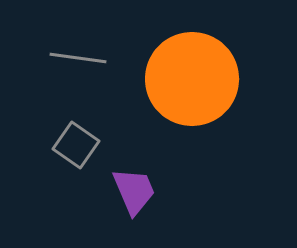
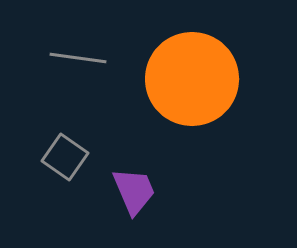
gray square: moved 11 px left, 12 px down
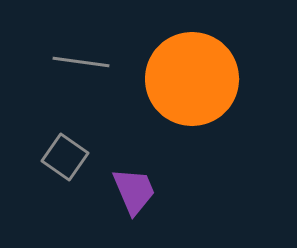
gray line: moved 3 px right, 4 px down
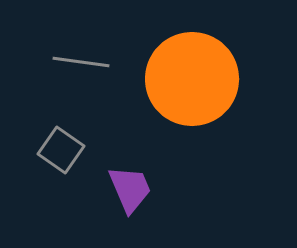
gray square: moved 4 px left, 7 px up
purple trapezoid: moved 4 px left, 2 px up
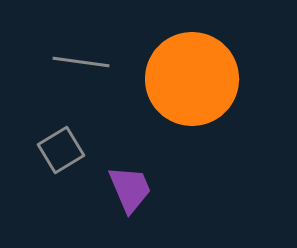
gray square: rotated 24 degrees clockwise
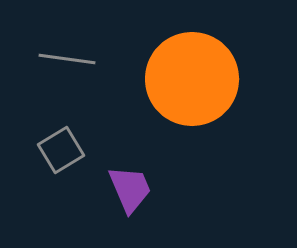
gray line: moved 14 px left, 3 px up
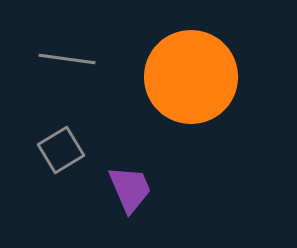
orange circle: moved 1 px left, 2 px up
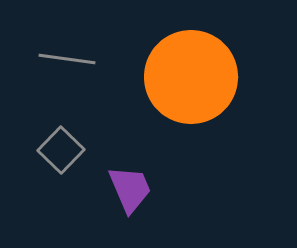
gray square: rotated 15 degrees counterclockwise
